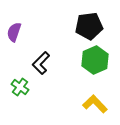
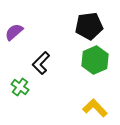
purple semicircle: rotated 30 degrees clockwise
yellow L-shape: moved 4 px down
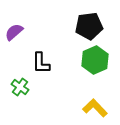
black L-shape: rotated 45 degrees counterclockwise
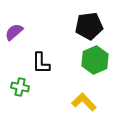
green cross: rotated 24 degrees counterclockwise
yellow L-shape: moved 11 px left, 6 px up
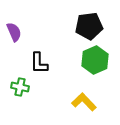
purple semicircle: rotated 108 degrees clockwise
black L-shape: moved 2 px left
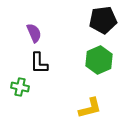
black pentagon: moved 14 px right, 6 px up
purple semicircle: moved 20 px right, 1 px down
green hexagon: moved 4 px right
yellow L-shape: moved 6 px right, 6 px down; rotated 120 degrees clockwise
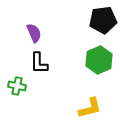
green cross: moved 3 px left, 1 px up
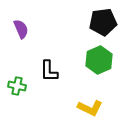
black pentagon: moved 2 px down
purple semicircle: moved 13 px left, 4 px up
black L-shape: moved 10 px right, 8 px down
yellow L-shape: rotated 40 degrees clockwise
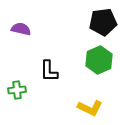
purple semicircle: rotated 54 degrees counterclockwise
green cross: moved 4 px down; rotated 18 degrees counterclockwise
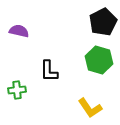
black pentagon: rotated 20 degrees counterclockwise
purple semicircle: moved 2 px left, 2 px down
green hexagon: rotated 20 degrees counterclockwise
yellow L-shape: rotated 30 degrees clockwise
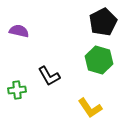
black L-shape: moved 5 px down; rotated 30 degrees counterclockwise
